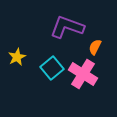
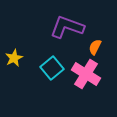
yellow star: moved 3 px left, 1 px down
pink cross: moved 3 px right
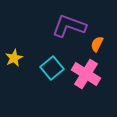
purple L-shape: moved 2 px right, 1 px up
orange semicircle: moved 2 px right, 3 px up
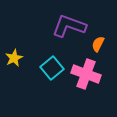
orange semicircle: moved 1 px right
pink cross: rotated 12 degrees counterclockwise
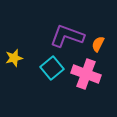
purple L-shape: moved 2 px left, 10 px down
yellow star: rotated 12 degrees clockwise
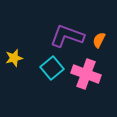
orange semicircle: moved 1 px right, 4 px up
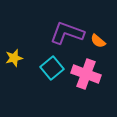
purple L-shape: moved 3 px up
orange semicircle: moved 1 px left, 1 px down; rotated 77 degrees counterclockwise
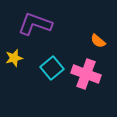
purple L-shape: moved 32 px left, 9 px up
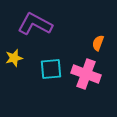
purple L-shape: rotated 8 degrees clockwise
orange semicircle: moved 2 px down; rotated 70 degrees clockwise
cyan square: moved 1 px left, 1 px down; rotated 35 degrees clockwise
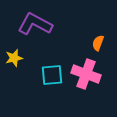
cyan square: moved 1 px right, 6 px down
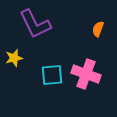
purple L-shape: rotated 144 degrees counterclockwise
orange semicircle: moved 14 px up
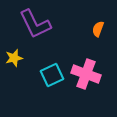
cyan square: rotated 20 degrees counterclockwise
